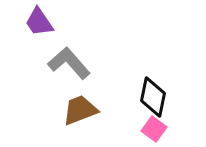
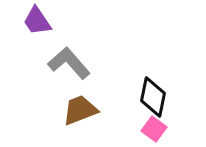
purple trapezoid: moved 2 px left, 1 px up
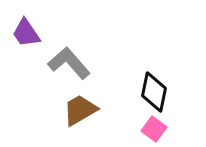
purple trapezoid: moved 11 px left, 12 px down
black diamond: moved 1 px right, 5 px up
brown trapezoid: rotated 9 degrees counterclockwise
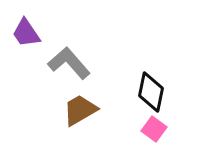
black diamond: moved 3 px left
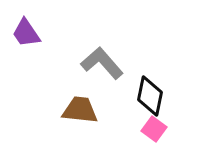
gray L-shape: moved 33 px right
black diamond: moved 1 px left, 4 px down
brown trapezoid: rotated 36 degrees clockwise
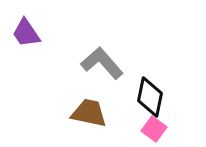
black diamond: moved 1 px down
brown trapezoid: moved 9 px right, 3 px down; rotated 6 degrees clockwise
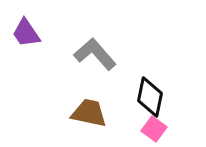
gray L-shape: moved 7 px left, 9 px up
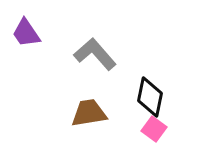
brown trapezoid: rotated 21 degrees counterclockwise
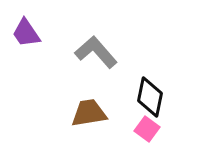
gray L-shape: moved 1 px right, 2 px up
pink square: moved 7 px left
